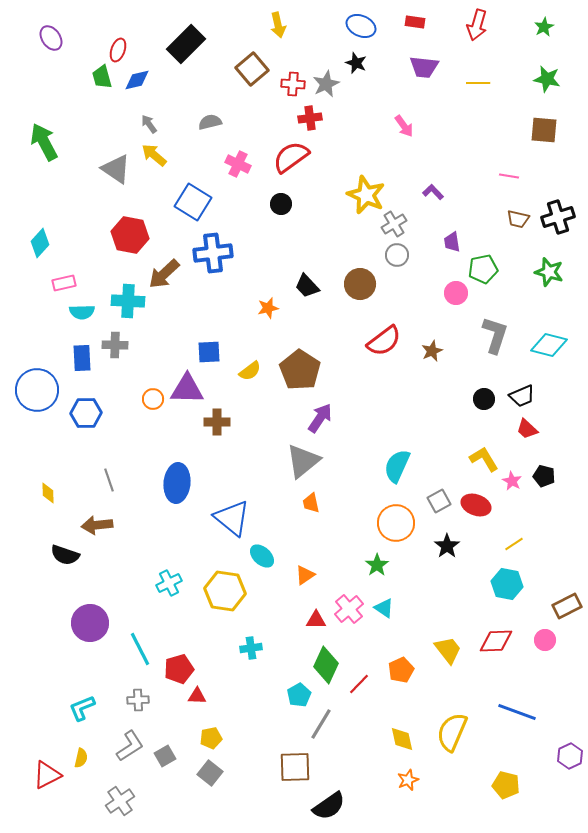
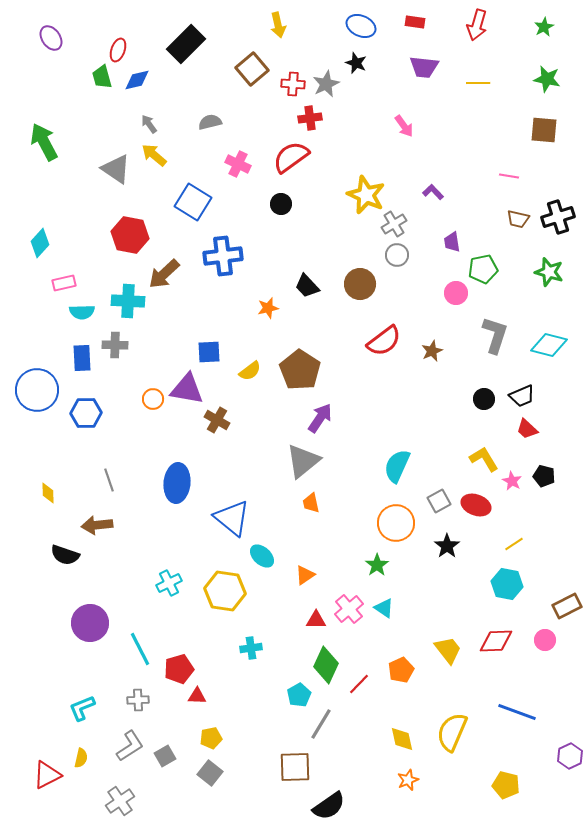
blue cross at (213, 253): moved 10 px right, 3 px down
purple triangle at (187, 389): rotated 9 degrees clockwise
brown cross at (217, 422): moved 2 px up; rotated 30 degrees clockwise
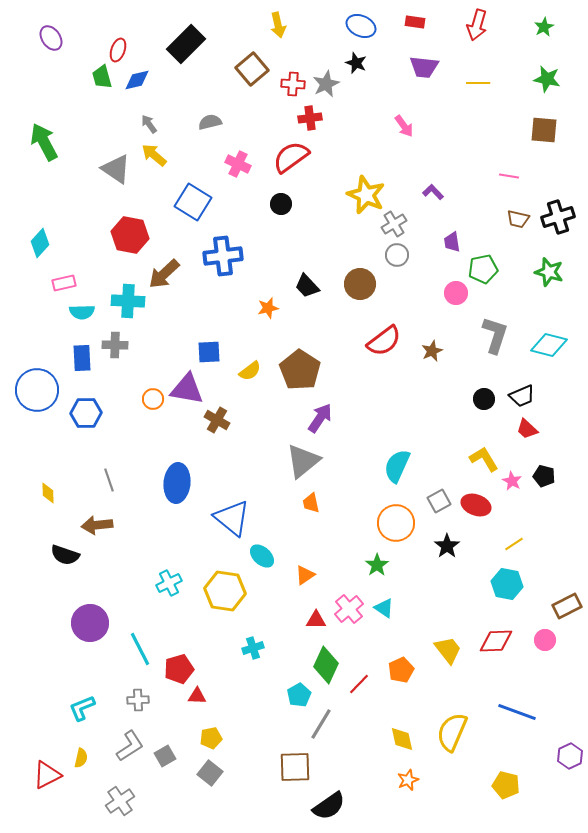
cyan cross at (251, 648): moved 2 px right; rotated 10 degrees counterclockwise
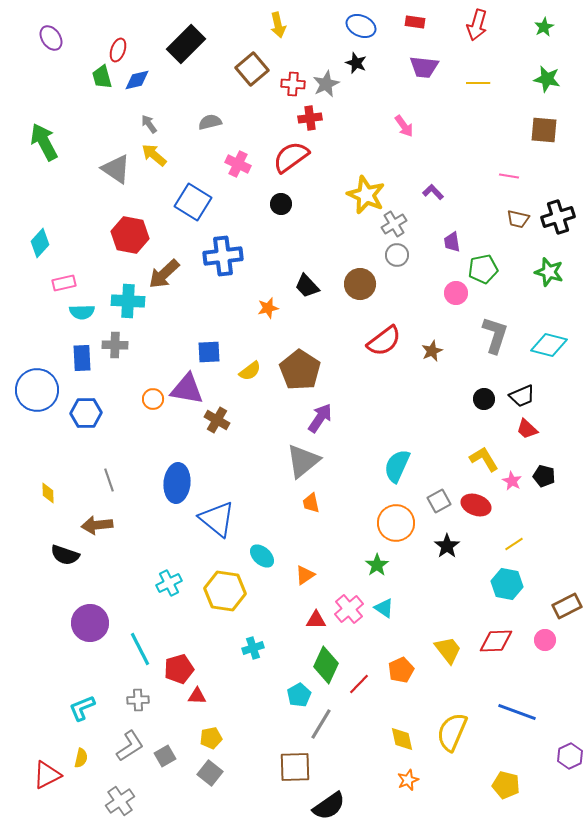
blue triangle at (232, 518): moved 15 px left, 1 px down
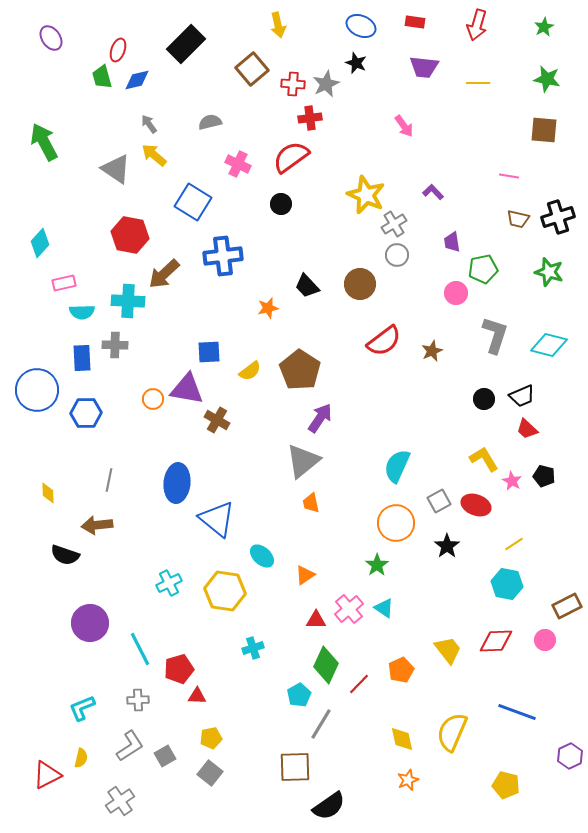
gray line at (109, 480): rotated 30 degrees clockwise
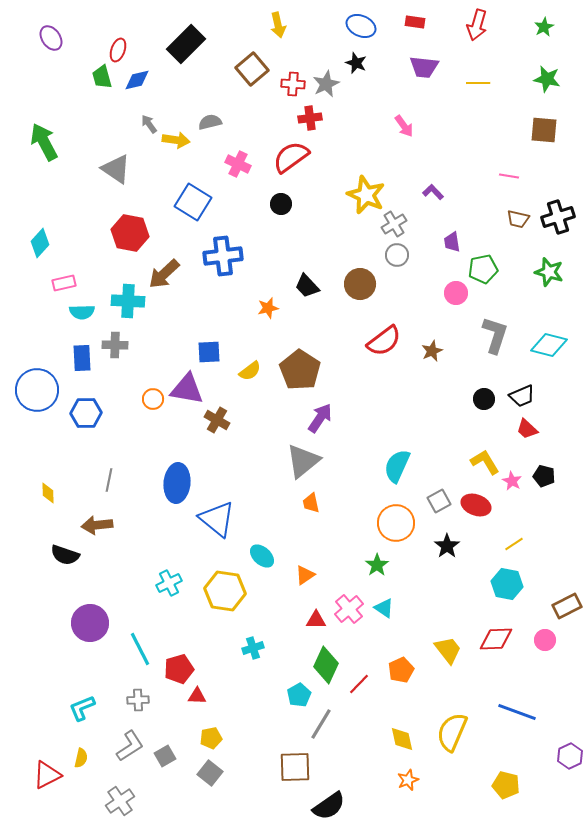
yellow arrow at (154, 155): moved 22 px right, 15 px up; rotated 148 degrees clockwise
red hexagon at (130, 235): moved 2 px up
yellow L-shape at (484, 459): moved 1 px right, 3 px down
red diamond at (496, 641): moved 2 px up
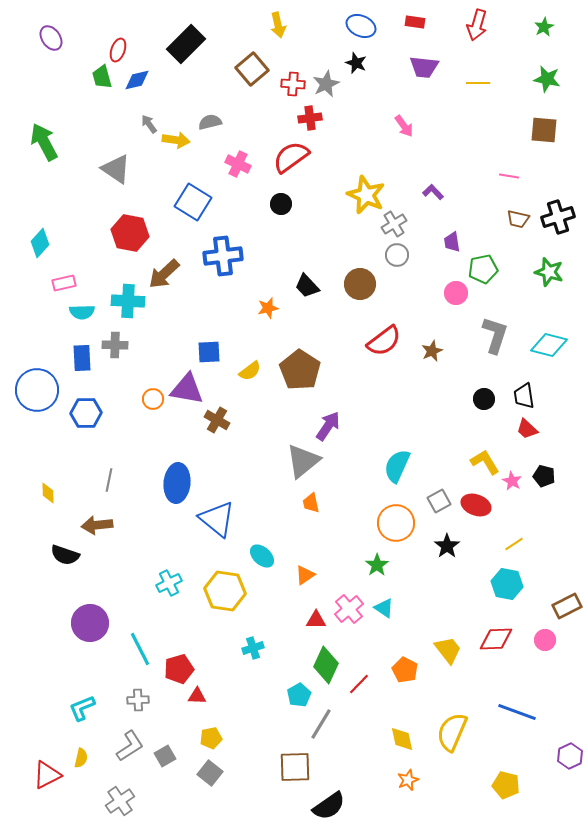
black trapezoid at (522, 396): moved 2 px right; rotated 104 degrees clockwise
purple arrow at (320, 418): moved 8 px right, 8 px down
orange pentagon at (401, 670): moved 4 px right; rotated 20 degrees counterclockwise
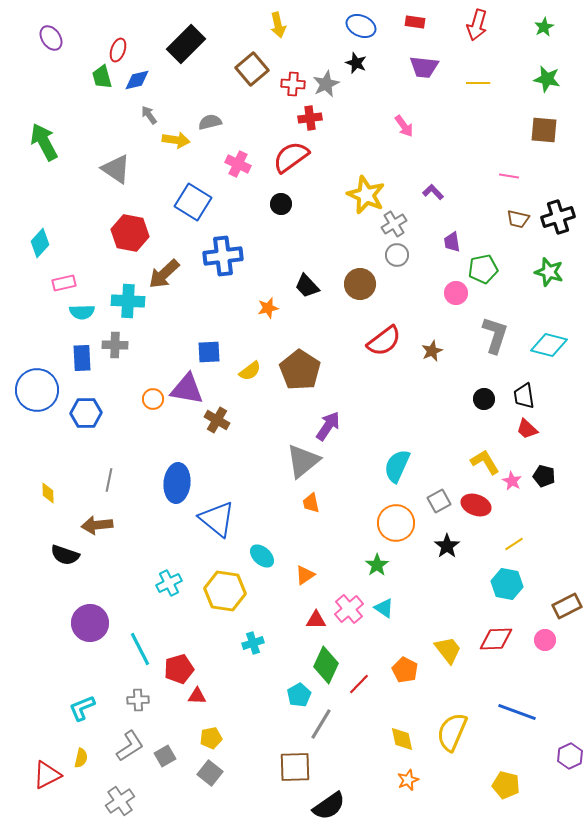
gray arrow at (149, 124): moved 9 px up
cyan cross at (253, 648): moved 5 px up
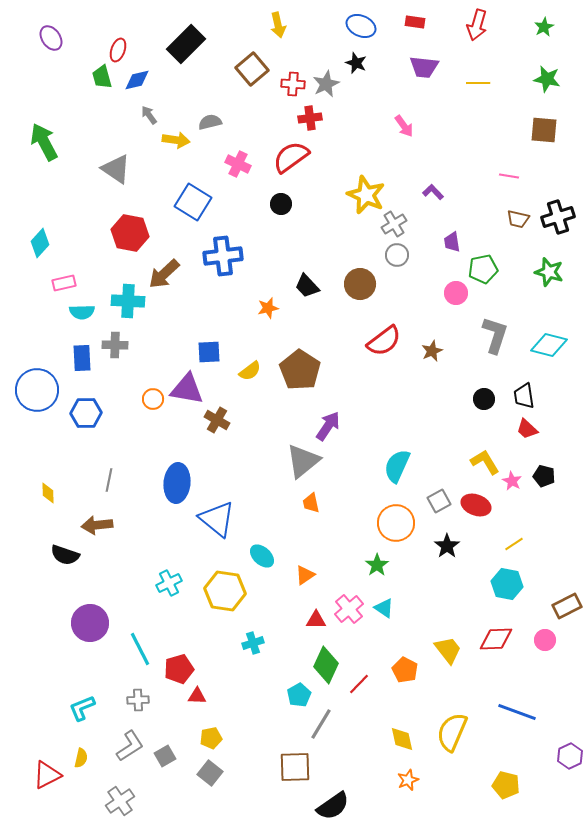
black semicircle at (329, 806): moved 4 px right
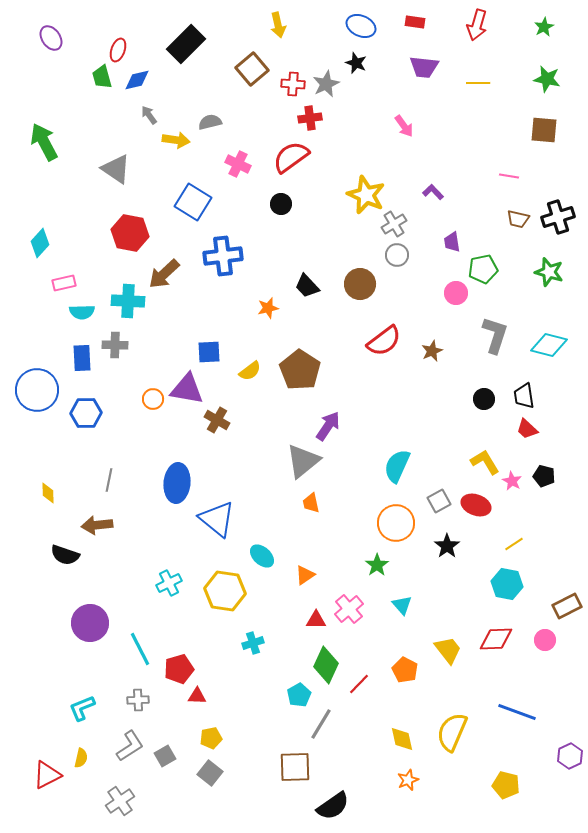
cyan triangle at (384, 608): moved 18 px right, 3 px up; rotated 15 degrees clockwise
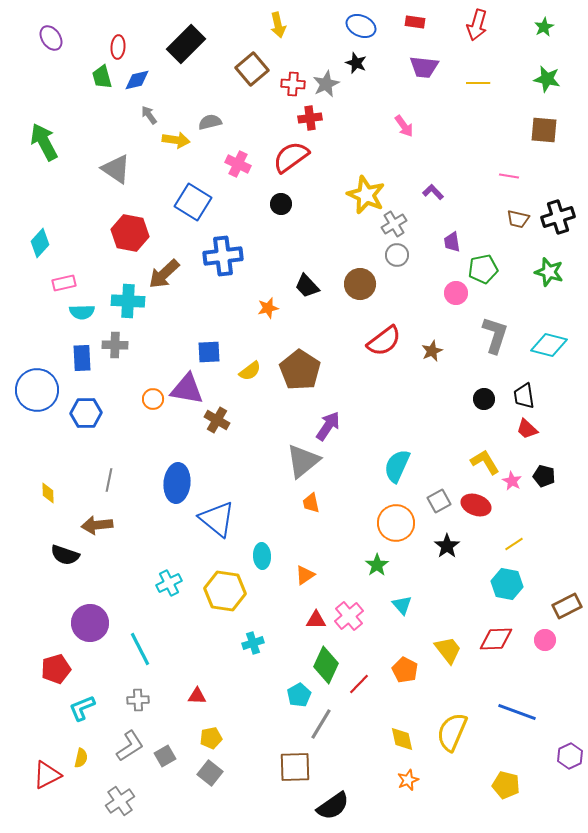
red ellipse at (118, 50): moved 3 px up; rotated 15 degrees counterclockwise
cyan ellipse at (262, 556): rotated 45 degrees clockwise
pink cross at (349, 609): moved 7 px down
red pentagon at (179, 669): moved 123 px left
